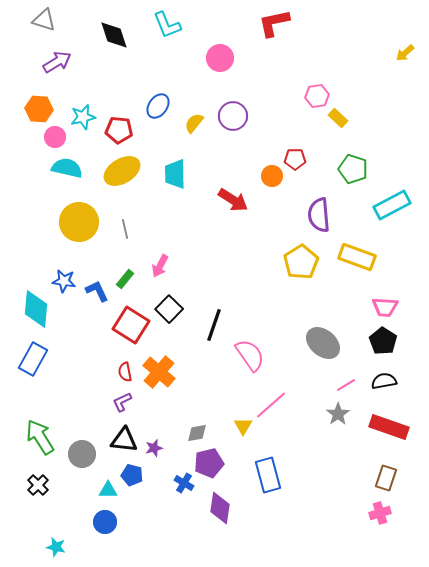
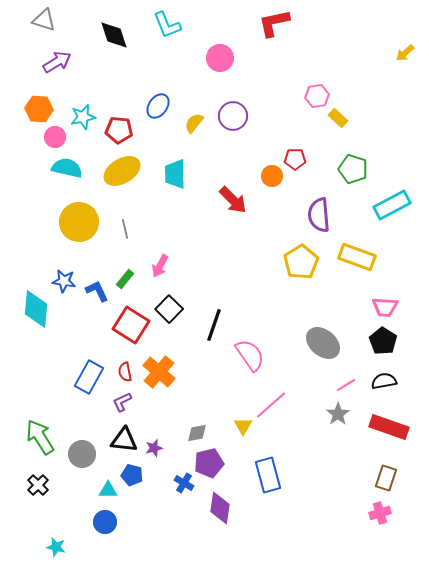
red arrow at (233, 200): rotated 12 degrees clockwise
blue rectangle at (33, 359): moved 56 px right, 18 px down
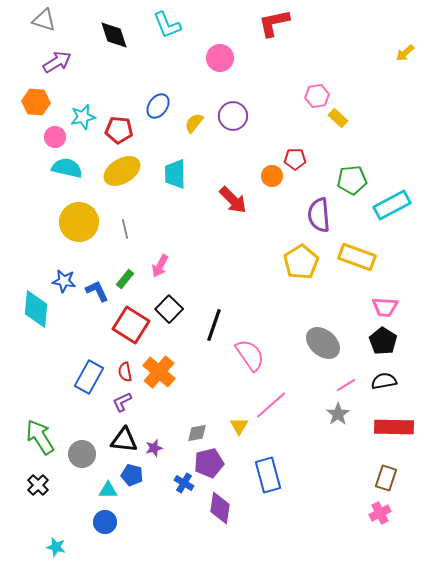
orange hexagon at (39, 109): moved 3 px left, 7 px up
green pentagon at (353, 169): moved 1 px left, 11 px down; rotated 24 degrees counterclockwise
yellow triangle at (243, 426): moved 4 px left
red rectangle at (389, 427): moved 5 px right; rotated 18 degrees counterclockwise
pink cross at (380, 513): rotated 10 degrees counterclockwise
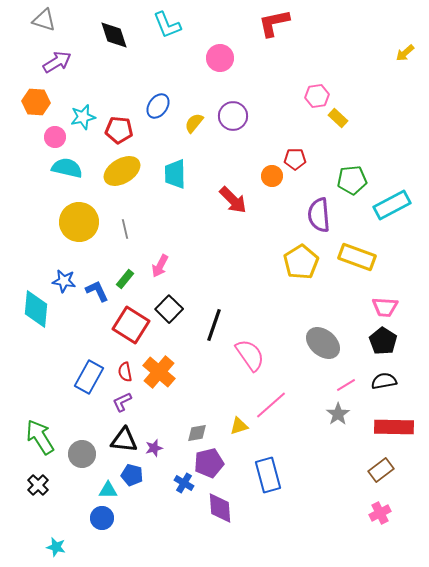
yellow triangle at (239, 426): rotated 42 degrees clockwise
brown rectangle at (386, 478): moved 5 px left, 8 px up; rotated 35 degrees clockwise
purple diamond at (220, 508): rotated 12 degrees counterclockwise
blue circle at (105, 522): moved 3 px left, 4 px up
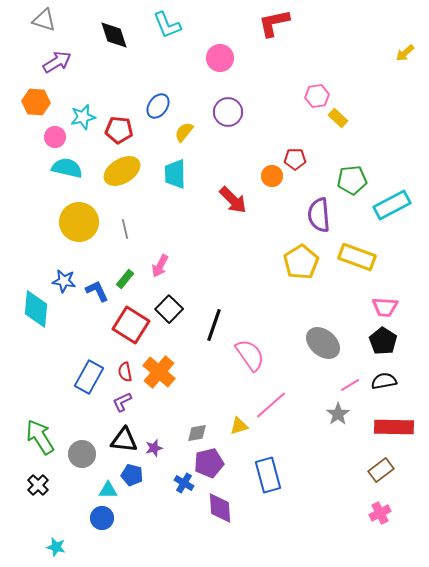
purple circle at (233, 116): moved 5 px left, 4 px up
yellow semicircle at (194, 123): moved 10 px left, 9 px down
pink line at (346, 385): moved 4 px right
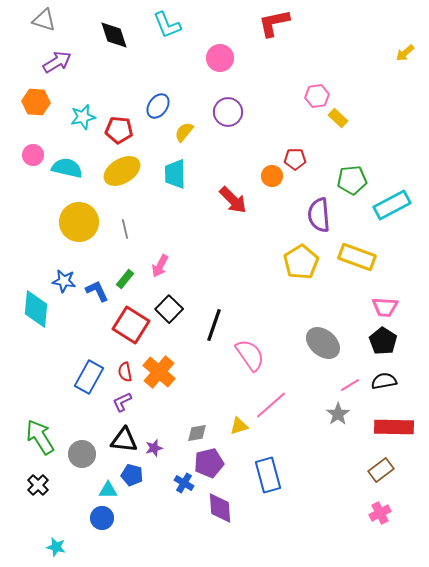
pink circle at (55, 137): moved 22 px left, 18 px down
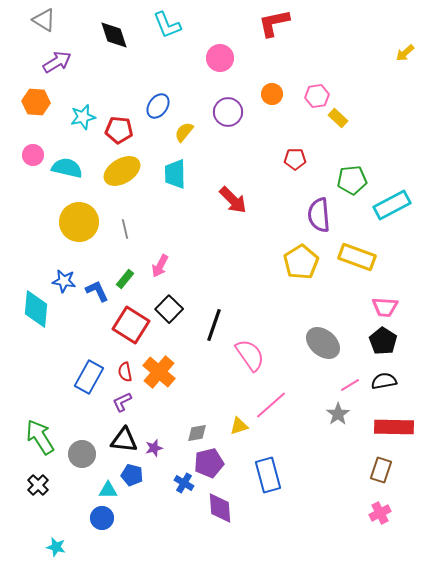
gray triangle at (44, 20): rotated 15 degrees clockwise
orange circle at (272, 176): moved 82 px up
brown rectangle at (381, 470): rotated 35 degrees counterclockwise
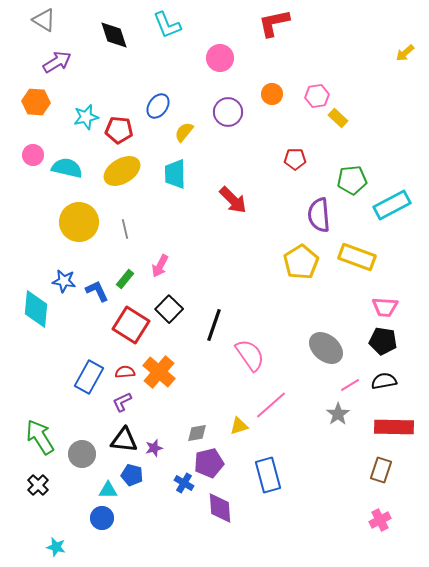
cyan star at (83, 117): moved 3 px right
black pentagon at (383, 341): rotated 24 degrees counterclockwise
gray ellipse at (323, 343): moved 3 px right, 5 px down
red semicircle at (125, 372): rotated 96 degrees clockwise
pink cross at (380, 513): moved 7 px down
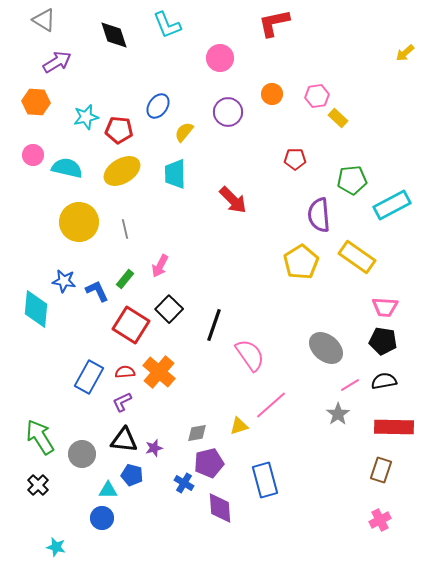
yellow rectangle at (357, 257): rotated 15 degrees clockwise
blue rectangle at (268, 475): moved 3 px left, 5 px down
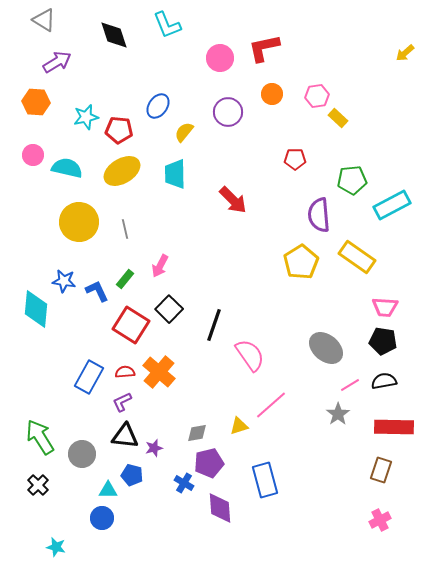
red L-shape at (274, 23): moved 10 px left, 25 px down
black triangle at (124, 440): moved 1 px right, 4 px up
